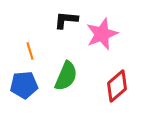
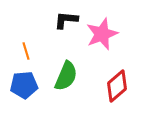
orange line: moved 4 px left
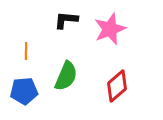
pink star: moved 8 px right, 5 px up
orange line: rotated 18 degrees clockwise
blue pentagon: moved 6 px down
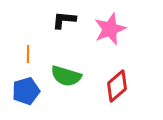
black L-shape: moved 2 px left
orange line: moved 2 px right, 3 px down
green semicircle: rotated 84 degrees clockwise
blue pentagon: moved 2 px right; rotated 12 degrees counterclockwise
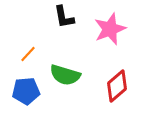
black L-shape: moved 3 px up; rotated 105 degrees counterclockwise
orange line: rotated 42 degrees clockwise
green semicircle: moved 1 px left, 1 px up
blue pentagon: rotated 12 degrees clockwise
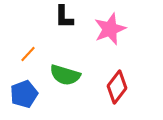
black L-shape: rotated 10 degrees clockwise
red diamond: moved 1 px down; rotated 12 degrees counterclockwise
blue pentagon: moved 2 px left, 3 px down; rotated 16 degrees counterclockwise
